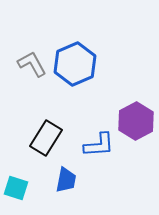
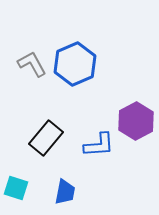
black rectangle: rotated 8 degrees clockwise
blue trapezoid: moved 1 px left, 12 px down
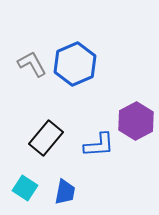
cyan square: moved 9 px right; rotated 15 degrees clockwise
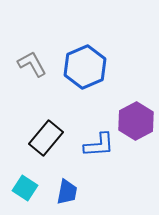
blue hexagon: moved 10 px right, 3 px down
blue trapezoid: moved 2 px right
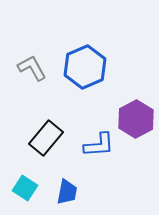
gray L-shape: moved 4 px down
purple hexagon: moved 2 px up
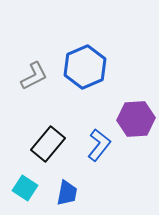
gray L-shape: moved 2 px right, 8 px down; rotated 92 degrees clockwise
purple hexagon: rotated 24 degrees clockwise
black rectangle: moved 2 px right, 6 px down
blue L-shape: rotated 48 degrees counterclockwise
blue trapezoid: moved 1 px down
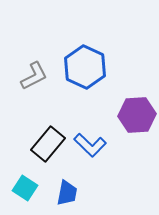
blue hexagon: rotated 12 degrees counterclockwise
purple hexagon: moved 1 px right, 4 px up
blue L-shape: moved 9 px left; rotated 96 degrees clockwise
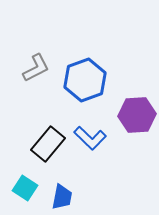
blue hexagon: moved 13 px down; rotated 15 degrees clockwise
gray L-shape: moved 2 px right, 8 px up
blue L-shape: moved 7 px up
blue trapezoid: moved 5 px left, 4 px down
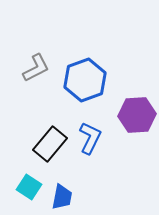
blue L-shape: rotated 108 degrees counterclockwise
black rectangle: moved 2 px right
cyan square: moved 4 px right, 1 px up
